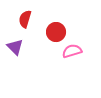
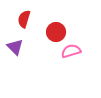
red semicircle: moved 1 px left
pink semicircle: moved 1 px left
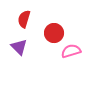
red circle: moved 2 px left, 1 px down
purple triangle: moved 4 px right
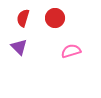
red semicircle: moved 1 px left, 1 px up
red circle: moved 1 px right, 15 px up
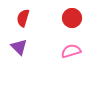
red circle: moved 17 px right
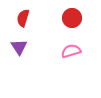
purple triangle: rotated 12 degrees clockwise
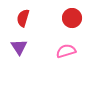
pink semicircle: moved 5 px left
